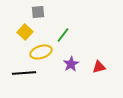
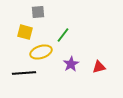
yellow square: rotated 28 degrees counterclockwise
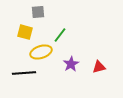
green line: moved 3 px left
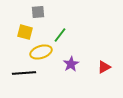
red triangle: moved 5 px right; rotated 16 degrees counterclockwise
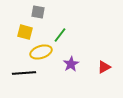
gray square: rotated 16 degrees clockwise
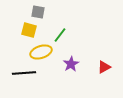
yellow square: moved 4 px right, 2 px up
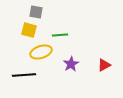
gray square: moved 2 px left
green line: rotated 49 degrees clockwise
red triangle: moved 2 px up
black line: moved 2 px down
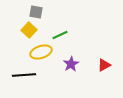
yellow square: rotated 28 degrees clockwise
green line: rotated 21 degrees counterclockwise
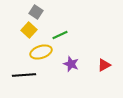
gray square: rotated 24 degrees clockwise
purple star: rotated 21 degrees counterclockwise
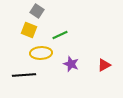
gray square: moved 1 px right, 1 px up
yellow square: rotated 21 degrees counterclockwise
yellow ellipse: moved 1 px down; rotated 15 degrees clockwise
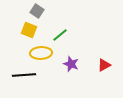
green line: rotated 14 degrees counterclockwise
